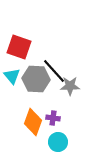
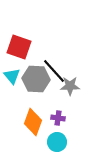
purple cross: moved 5 px right
cyan circle: moved 1 px left
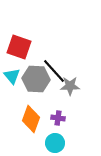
orange diamond: moved 2 px left, 3 px up
cyan circle: moved 2 px left, 1 px down
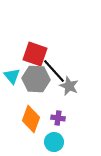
red square: moved 16 px right, 7 px down
gray star: moved 1 px left; rotated 24 degrees clockwise
cyan circle: moved 1 px left, 1 px up
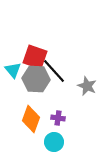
red square: moved 3 px down
cyan triangle: moved 1 px right, 6 px up
gray star: moved 18 px right
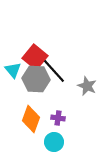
red square: rotated 20 degrees clockwise
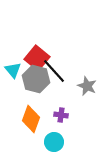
red square: moved 2 px right, 1 px down
gray hexagon: rotated 12 degrees clockwise
purple cross: moved 3 px right, 3 px up
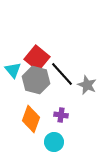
black line: moved 8 px right, 3 px down
gray hexagon: moved 1 px down
gray star: moved 1 px up
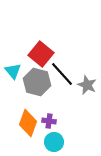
red square: moved 4 px right, 4 px up
cyan triangle: moved 1 px down
gray hexagon: moved 1 px right, 2 px down
purple cross: moved 12 px left, 6 px down
orange diamond: moved 3 px left, 4 px down
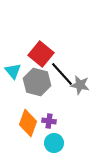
gray star: moved 7 px left; rotated 12 degrees counterclockwise
cyan circle: moved 1 px down
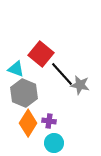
cyan triangle: moved 3 px right, 2 px up; rotated 30 degrees counterclockwise
gray hexagon: moved 13 px left, 11 px down; rotated 8 degrees clockwise
orange diamond: rotated 12 degrees clockwise
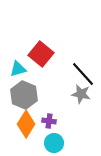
cyan triangle: moved 2 px right; rotated 36 degrees counterclockwise
black line: moved 21 px right
gray star: moved 1 px right, 9 px down
gray hexagon: moved 2 px down
orange diamond: moved 2 px left, 1 px down
